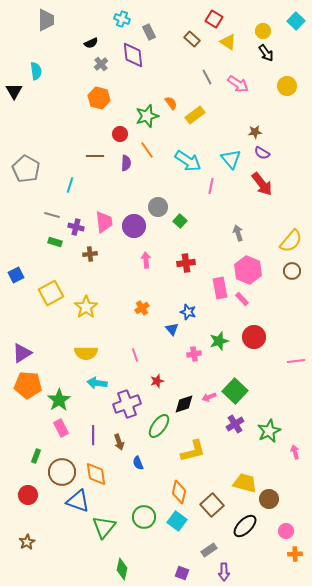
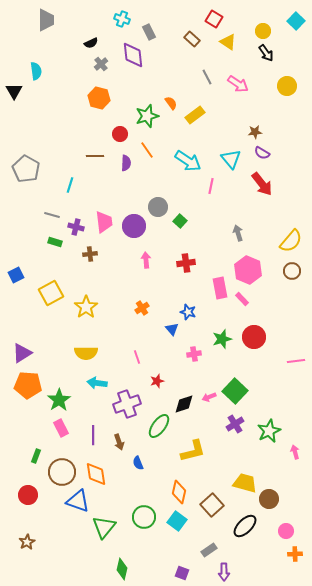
green star at (219, 341): moved 3 px right, 2 px up
pink line at (135, 355): moved 2 px right, 2 px down
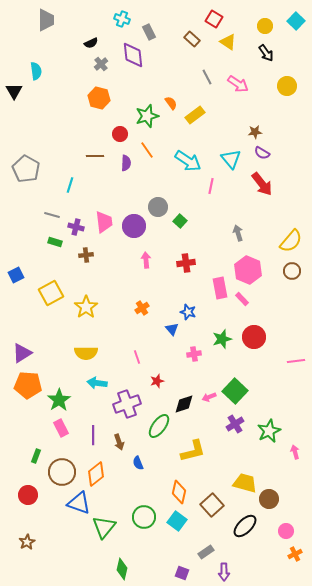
yellow circle at (263, 31): moved 2 px right, 5 px up
brown cross at (90, 254): moved 4 px left, 1 px down
orange diamond at (96, 474): rotated 60 degrees clockwise
blue triangle at (78, 501): moved 1 px right, 2 px down
gray rectangle at (209, 550): moved 3 px left, 2 px down
orange cross at (295, 554): rotated 24 degrees counterclockwise
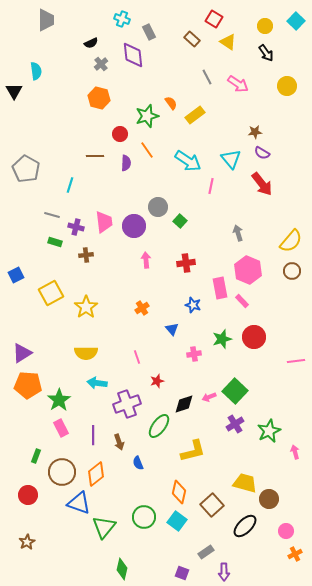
pink rectangle at (242, 299): moved 2 px down
blue star at (188, 312): moved 5 px right, 7 px up
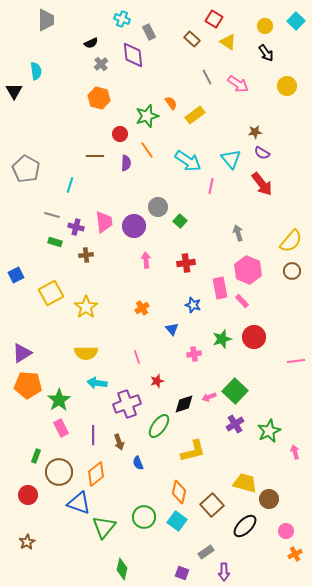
brown circle at (62, 472): moved 3 px left
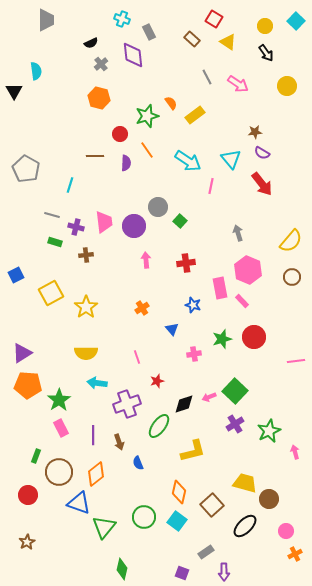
brown circle at (292, 271): moved 6 px down
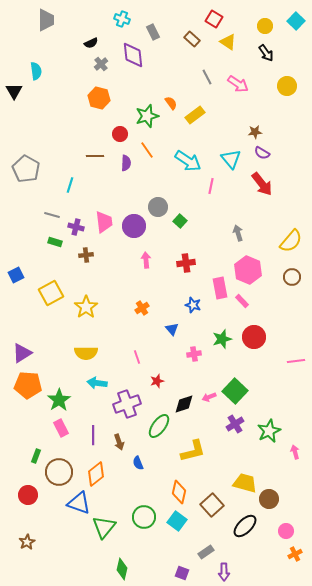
gray rectangle at (149, 32): moved 4 px right
